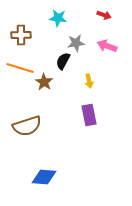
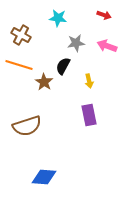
brown cross: rotated 30 degrees clockwise
black semicircle: moved 5 px down
orange line: moved 1 px left, 3 px up
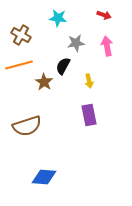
pink arrow: rotated 60 degrees clockwise
orange line: rotated 32 degrees counterclockwise
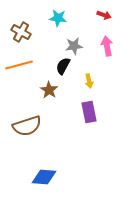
brown cross: moved 3 px up
gray star: moved 2 px left, 3 px down
brown star: moved 5 px right, 8 px down
purple rectangle: moved 3 px up
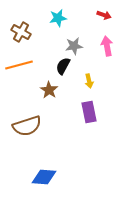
cyan star: rotated 18 degrees counterclockwise
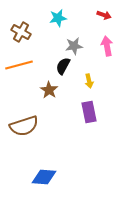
brown semicircle: moved 3 px left
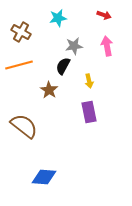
brown semicircle: rotated 124 degrees counterclockwise
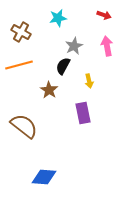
gray star: rotated 18 degrees counterclockwise
purple rectangle: moved 6 px left, 1 px down
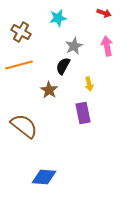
red arrow: moved 2 px up
yellow arrow: moved 3 px down
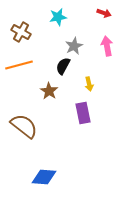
cyan star: moved 1 px up
brown star: moved 1 px down
